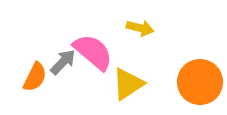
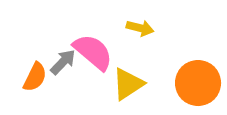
orange circle: moved 2 px left, 1 px down
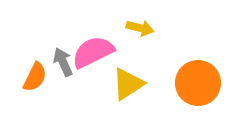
pink semicircle: rotated 66 degrees counterclockwise
gray arrow: rotated 68 degrees counterclockwise
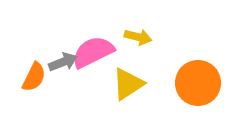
yellow arrow: moved 2 px left, 9 px down
gray arrow: rotated 92 degrees clockwise
orange semicircle: moved 1 px left
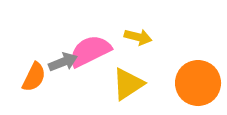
pink semicircle: moved 3 px left, 1 px up
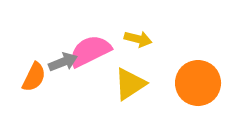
yellow arrow: moved 2 px down
yellow triangle: moved 2 px right
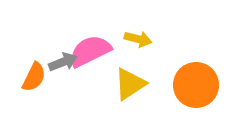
orange circle: moved 2 px left, 2 px down
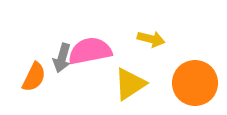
yellow arrow: moved 13 px right
pink semicircle: rotated 15 degrees clockwise
gray arrow: moved 1 px left, 4 px up; rotated 128 degrees clockwise
orange circle: moved 1 px left, 2 px up
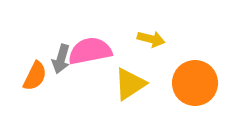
gray arrow: moved 1 px left, 1 px down
orange semicircle: moved 1 px right, 1 px up
